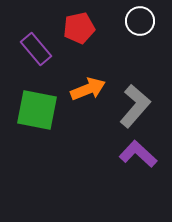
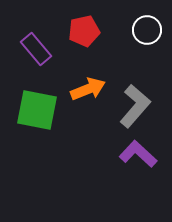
white circle: moved 7 px right, 9 px down
red pentagon: moved 5 px right, 3 px down
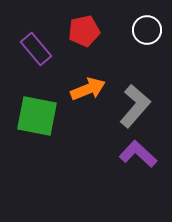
green square: moved 6 px down
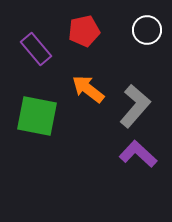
orange arrow: rotated 120 degrees counterclockwise
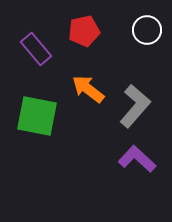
purple L-shape: moved 1 px left, 5 px down
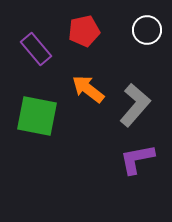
gray L-shape: moved 1 px up
purple L-shape: rotated 54 degrees counterclockwise
